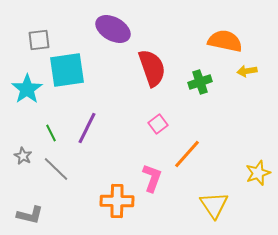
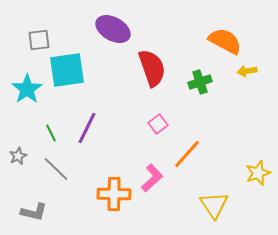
orange semicircle: rotated 16 degrees clockwise
gray star: moved 5 px left; rotated 18 degrees clockwise
pink L-shape: rotated 28 degrees clockwise
orange cross: moved 3 px left, 7 px up
gray L-shape: moved 4 px right, 3 px up
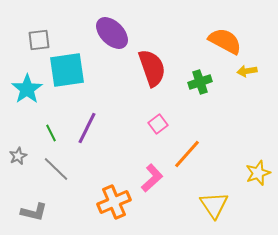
purple ellipse: moved 1 px left, 4 px down; rotated 16 degrees clockwise
orange cross: moved 8 px down; rotated 24 degrees counterclockwise
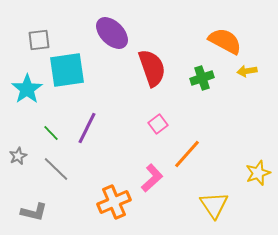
green cross: moved 2 px right, 4 px up
green line: rotated 18 degrees counterclockwise
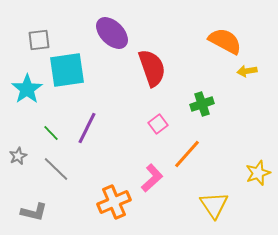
green cross: moved 26 px down
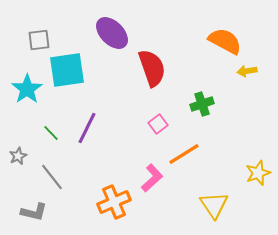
orange line: moved 3 px left; rotated 16 degrees clockwise
gray line: moved 4 px left, 8 px down; rotated 8 degrees clockwise
